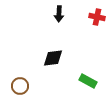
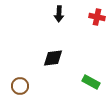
green rectangle: moved 3 px right, 1 px down
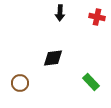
black arrow: moved 1 px right, 1 px up
green rectangle: rotated 18 degrees clockwise
brown circle: moved 3 px up
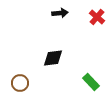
black arrow: rotated 98 degrees counterclockwise
red cross: rotated 28 degrees clockwise
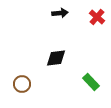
black diamond: moved 3 px right
brown circle: moved 2 px right, 1 px down
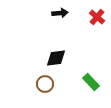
brown circle: moved 23 px right
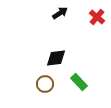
black arrow: rotated 28 degrees counterclockwise
green rectangle: moved 12 px left
